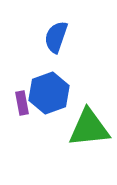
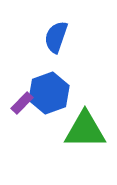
purple rectangle: rotated 55 degrees clockwise
green triangle: moved 4 px left, 2 px down; rotated 6 degrees clockwise
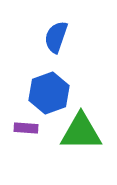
purple rectangle: moved 4 px right, 25 px down; rotated 50 degrees clockwise
green triangle: moved 4 px left, 2 px down
